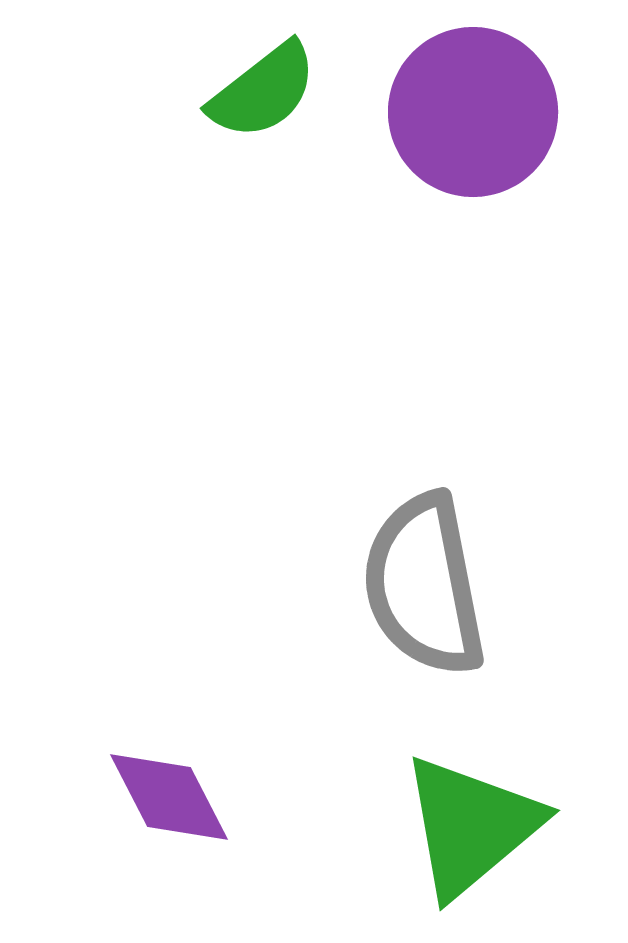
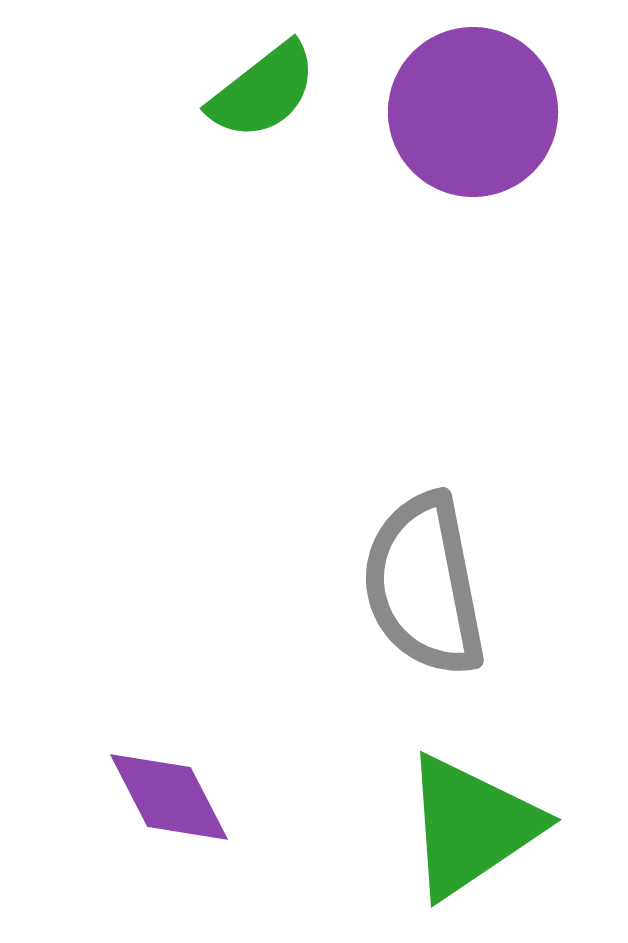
green triangle: rotated 6 degrees clockwise
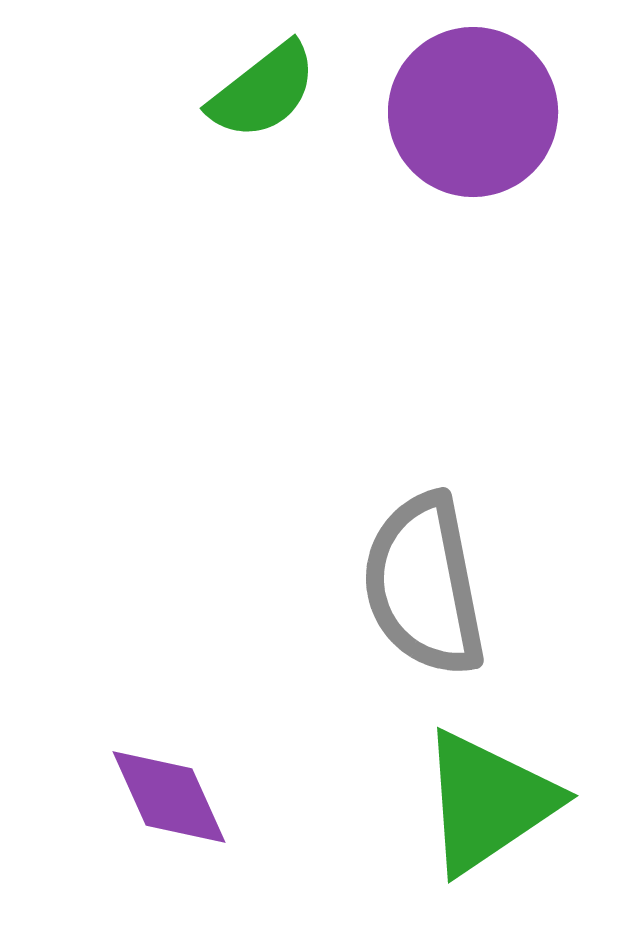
purple diamond: rotated 3 degrees clockwise
green triangle: moved 17 px right, 24 px up
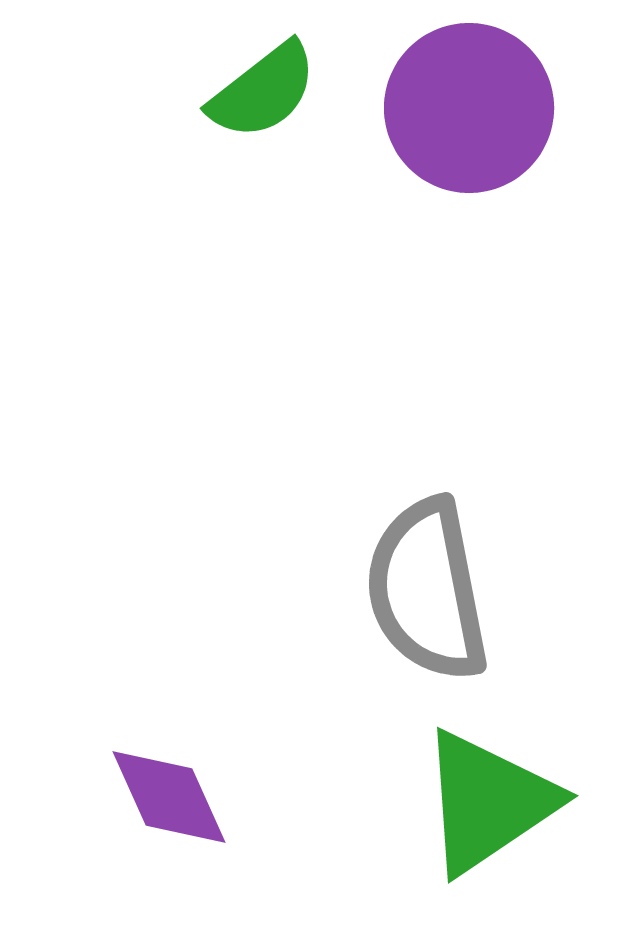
purple circle: moved 4 px left, 4 px up
gray semicircle: moved 3 px right, 5 px down
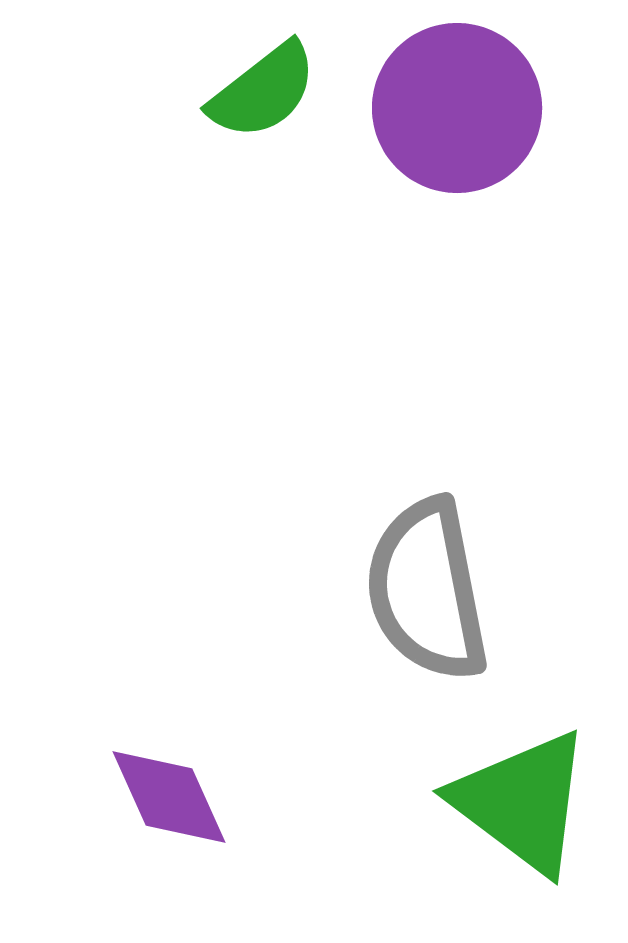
purple circle: moved 12 px left
green triangle: moved 34 px right; rotated 49 degrees counterclockwise
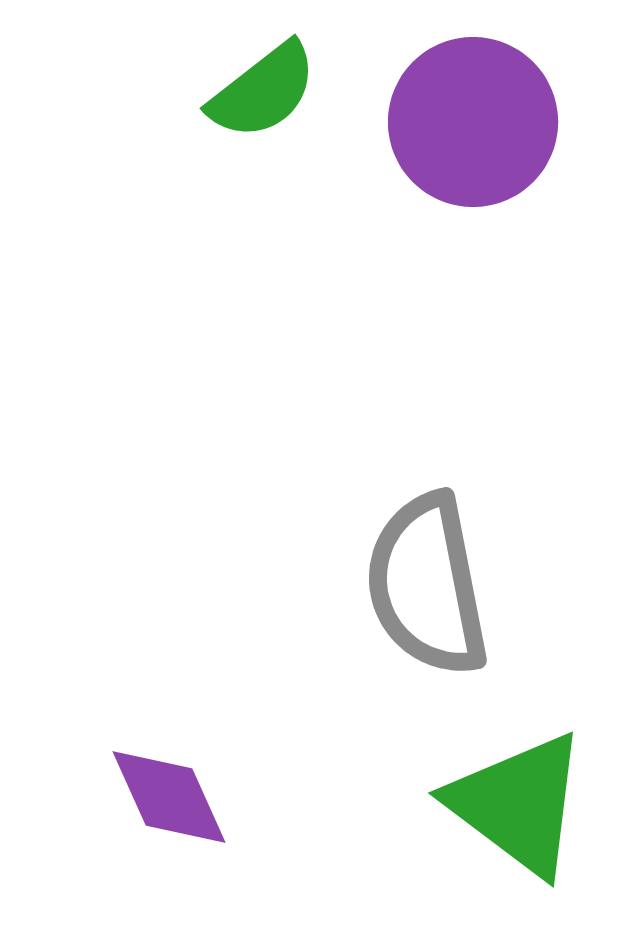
purple circle: moved 16 px right, 14 px down
gray semicircle: moved 5 px up
green triangle: moved 4 px left, 2 px down
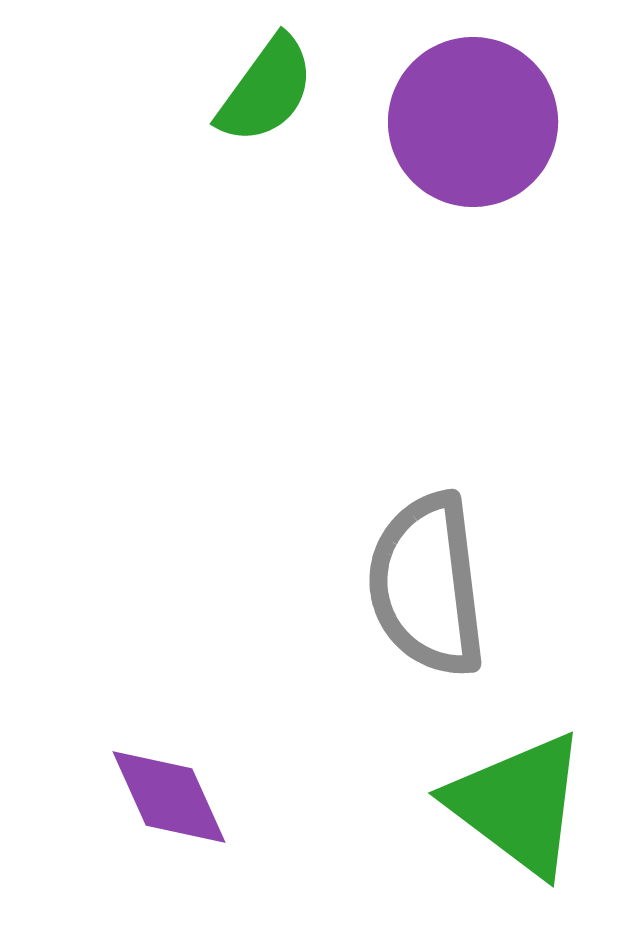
green semicircle: moved 3 px right, 1 px up; rotated 16 degrees counterclockwise
gray semicircle: rotated 4 degrees clockwise
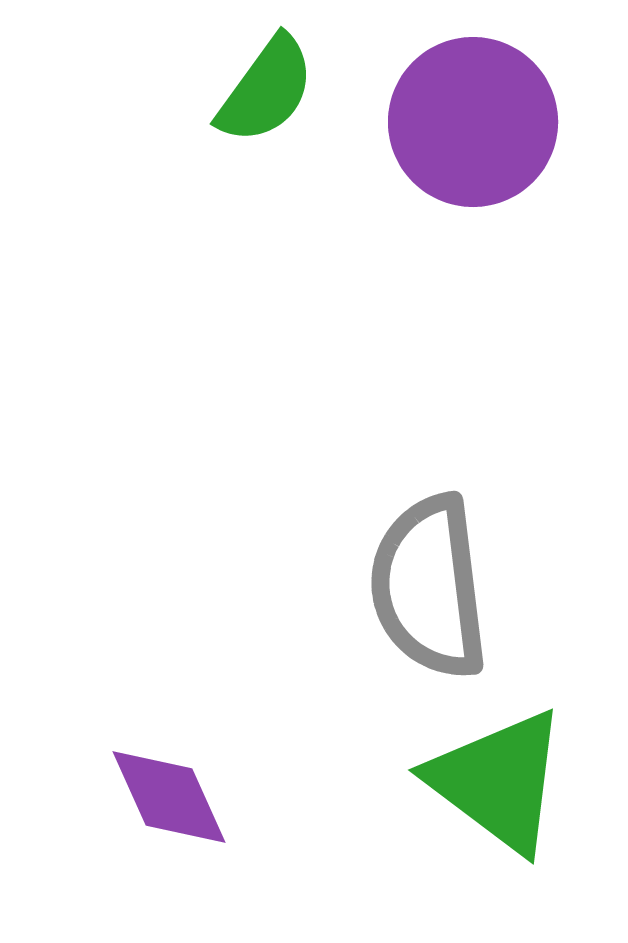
gray semicircle: moved 2 px right, 2 px down
green triangle: moved 20 px left, 23 px up
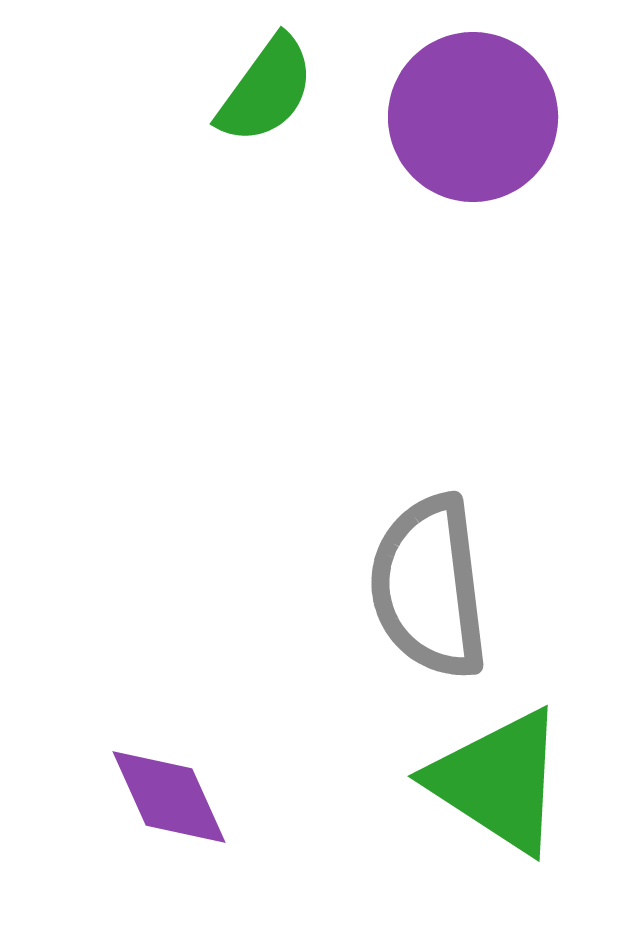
purple circle: moved 5 px up
green triangle: rotated 4 degrees counterclockwise
